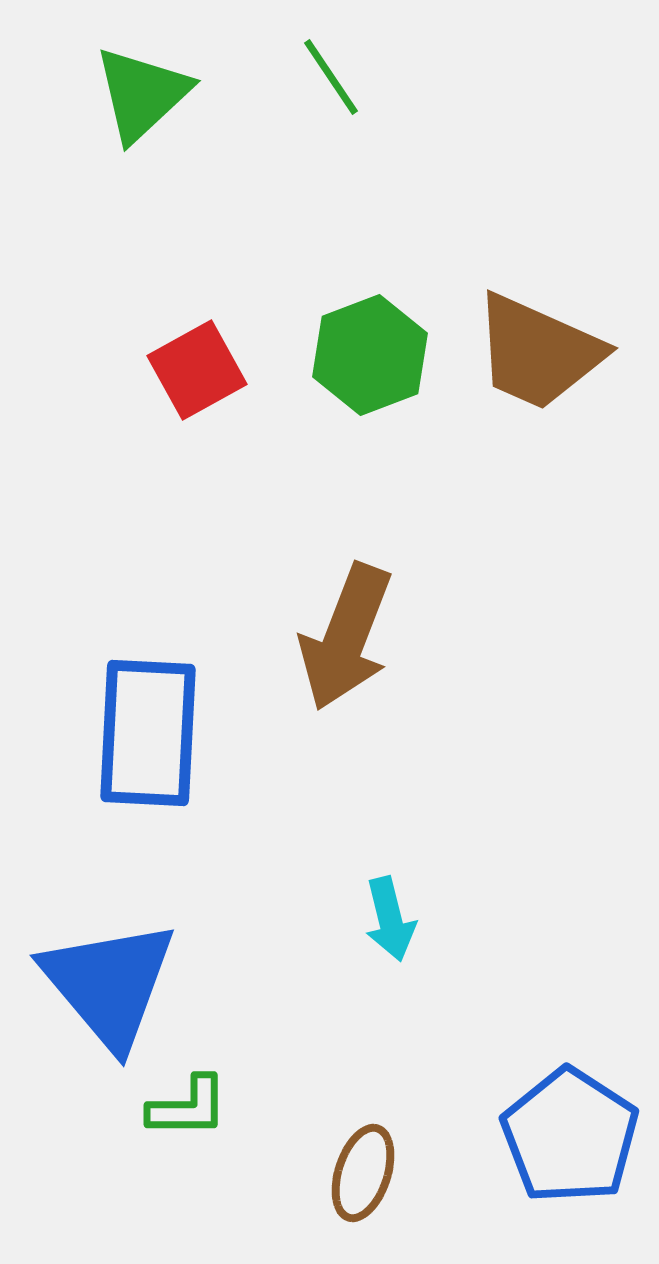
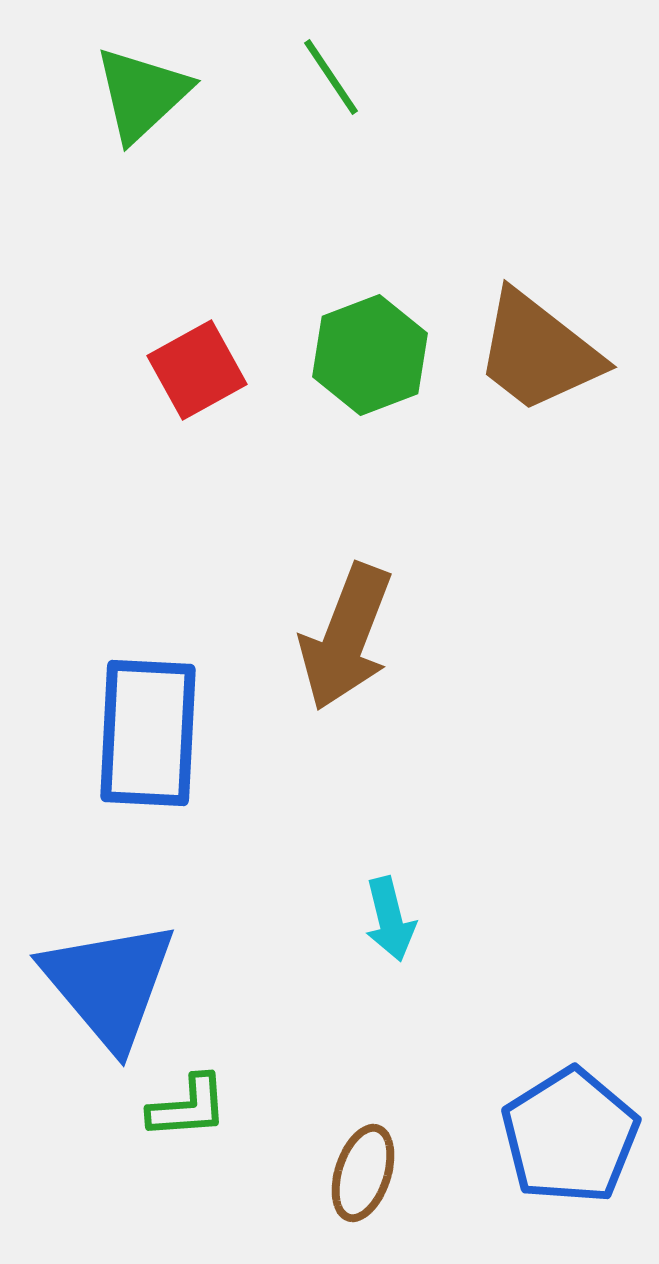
brown trapezoid: rotated 14 degrees clockwise
green L-shape: rotated 4 degrees counterclockwise
blue pentagon: rotated 7 degrees clockwise
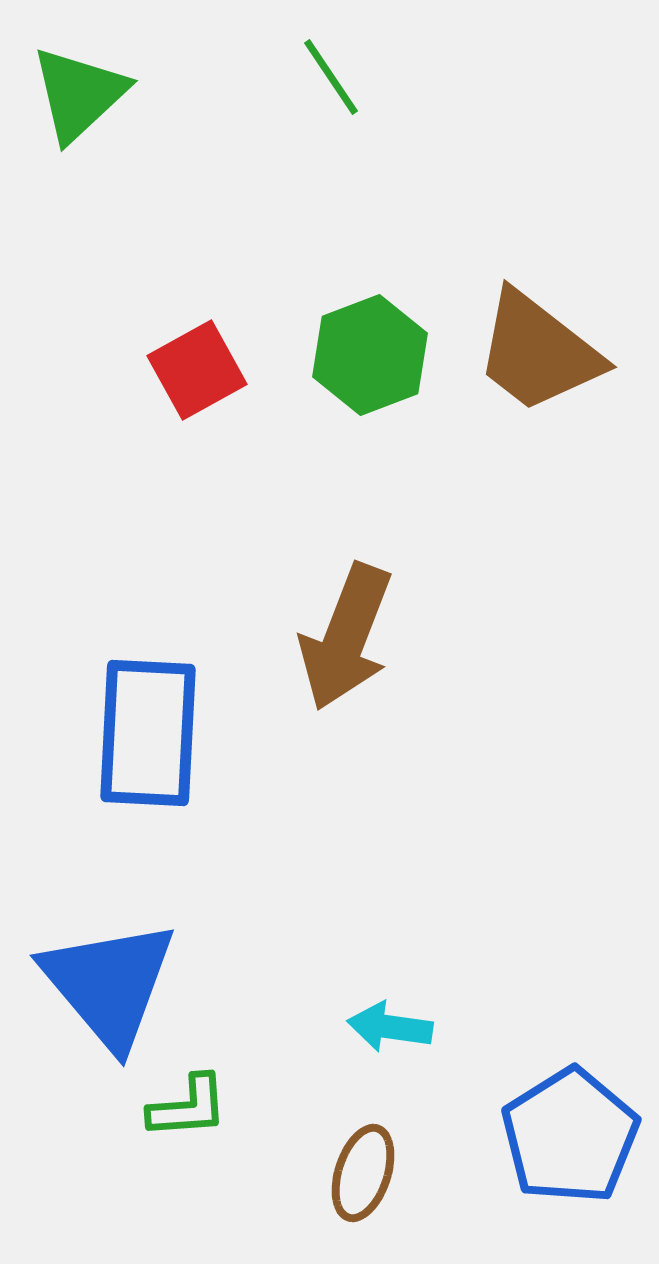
green triangle: moved 63 px left
cyan arrow: moved 108 px down; rotated 112 degrees clockwise
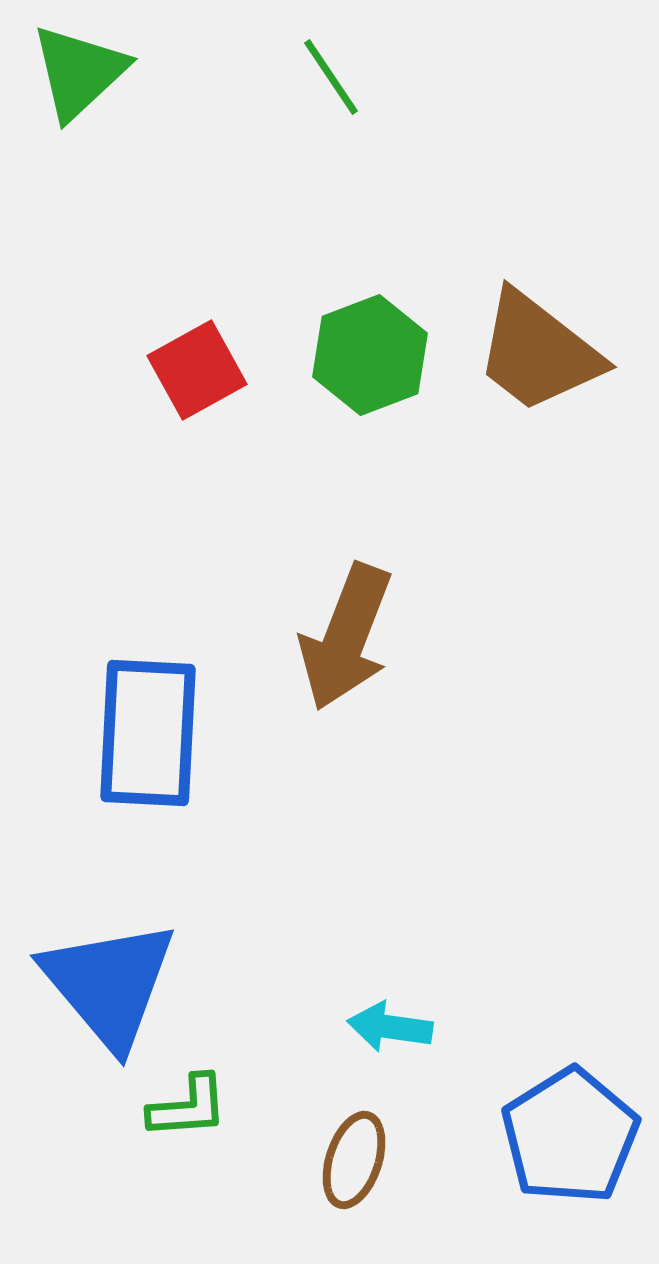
green triangle: moved 22 px up
brown ellipse: moved 9 px left, 13 px up
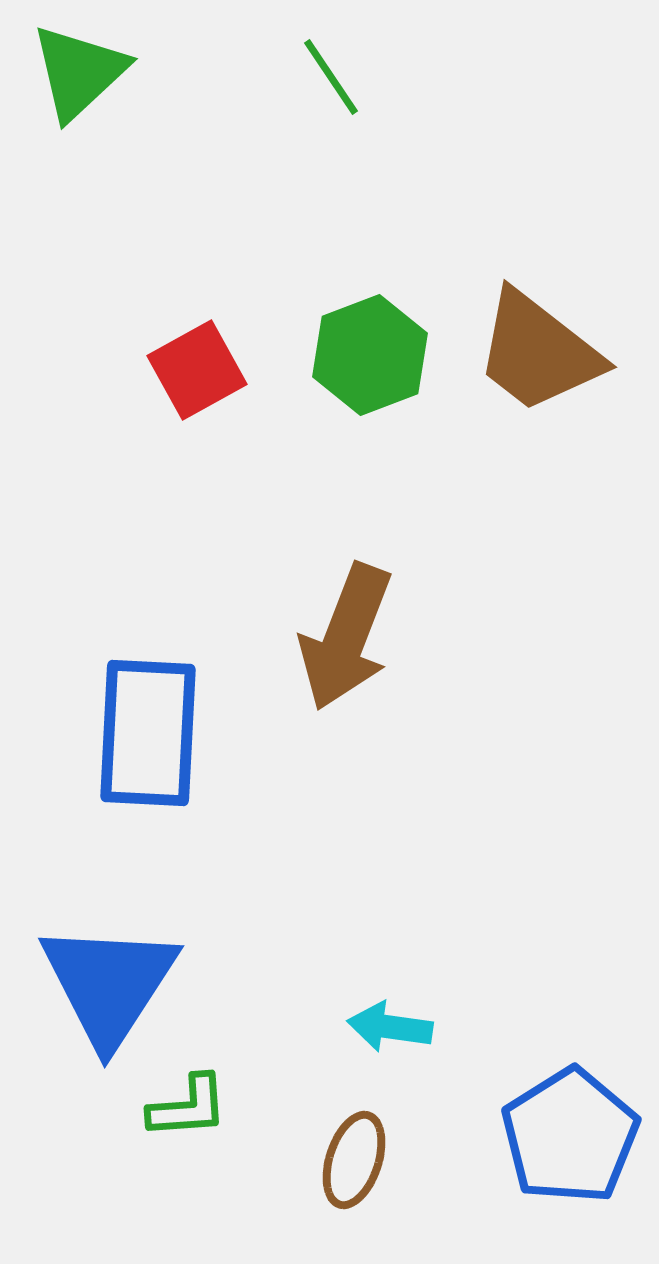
blue triangle: rotated 13 degrees clockwise
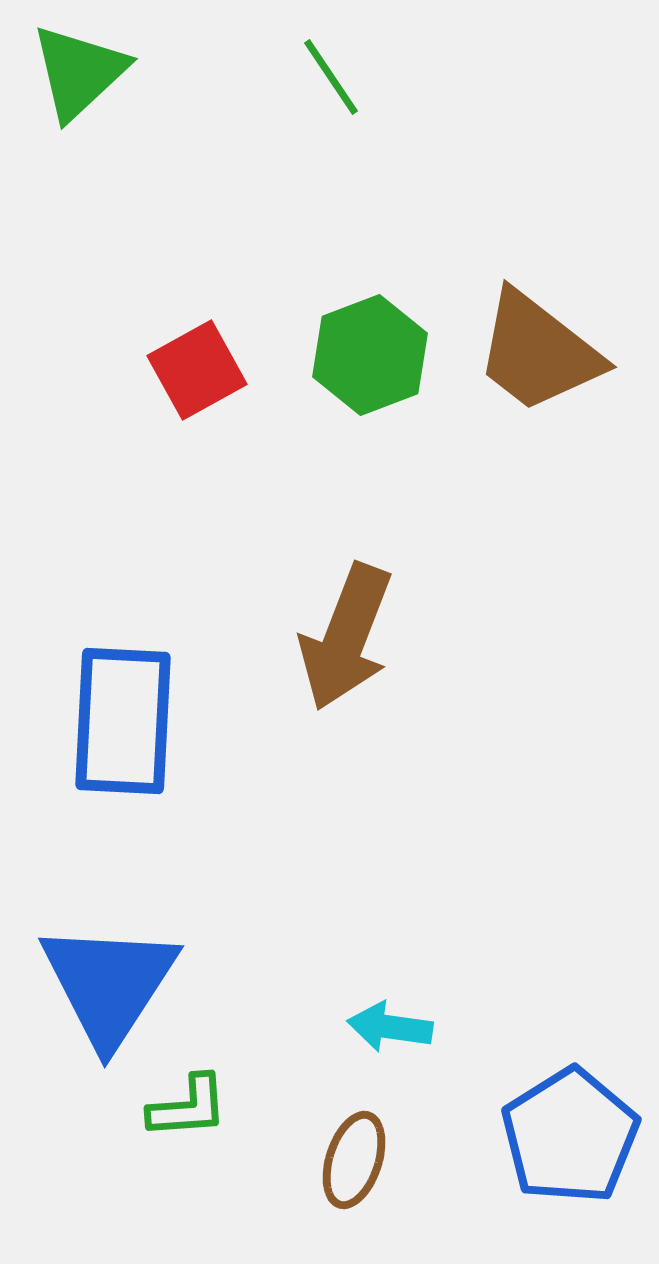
blue rectangle: moved 25 px left, 12 px up
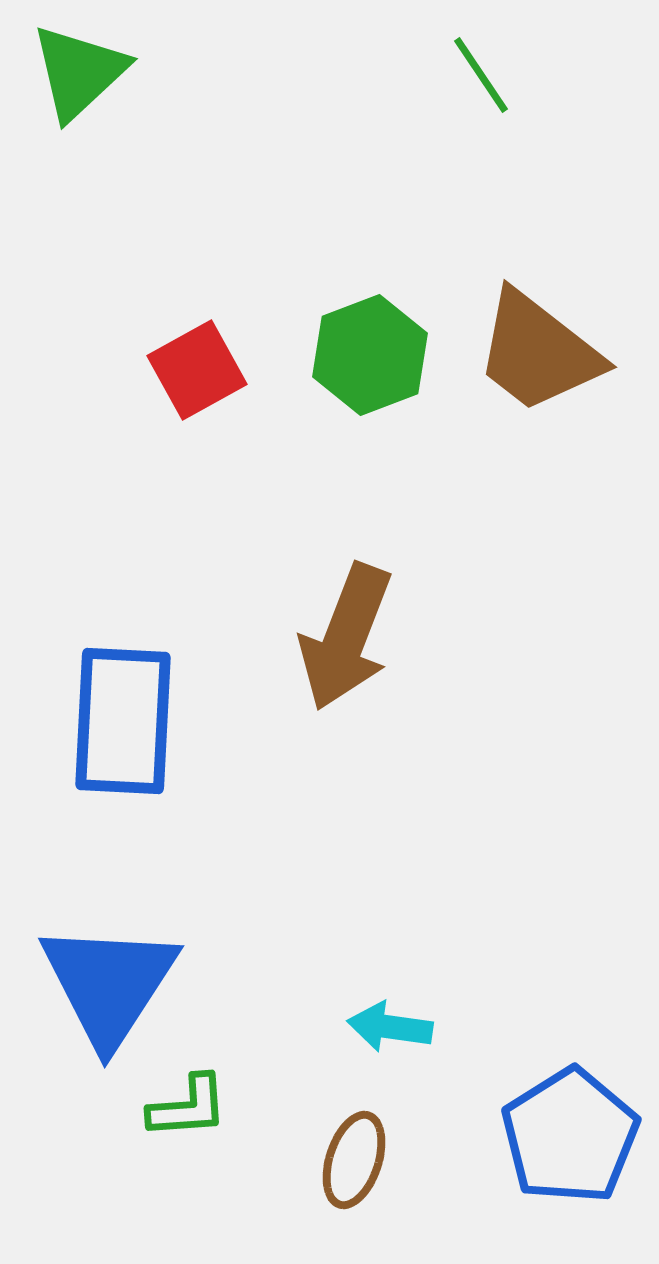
green line: moved 150 px right, 2 px up
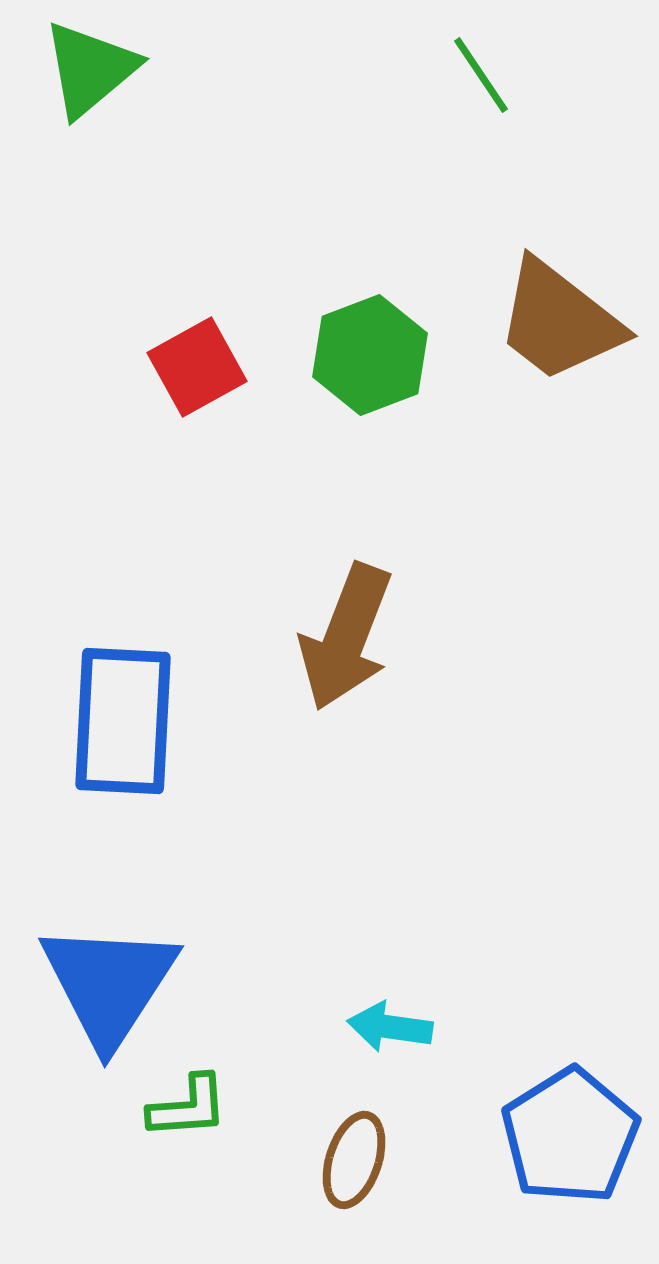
green triangle: moved 11 px right, 3 px up; rotated 3 degrees clockwise
brown trapezoid: moved 21 px right, 31 px up
red square: moved 3 px up
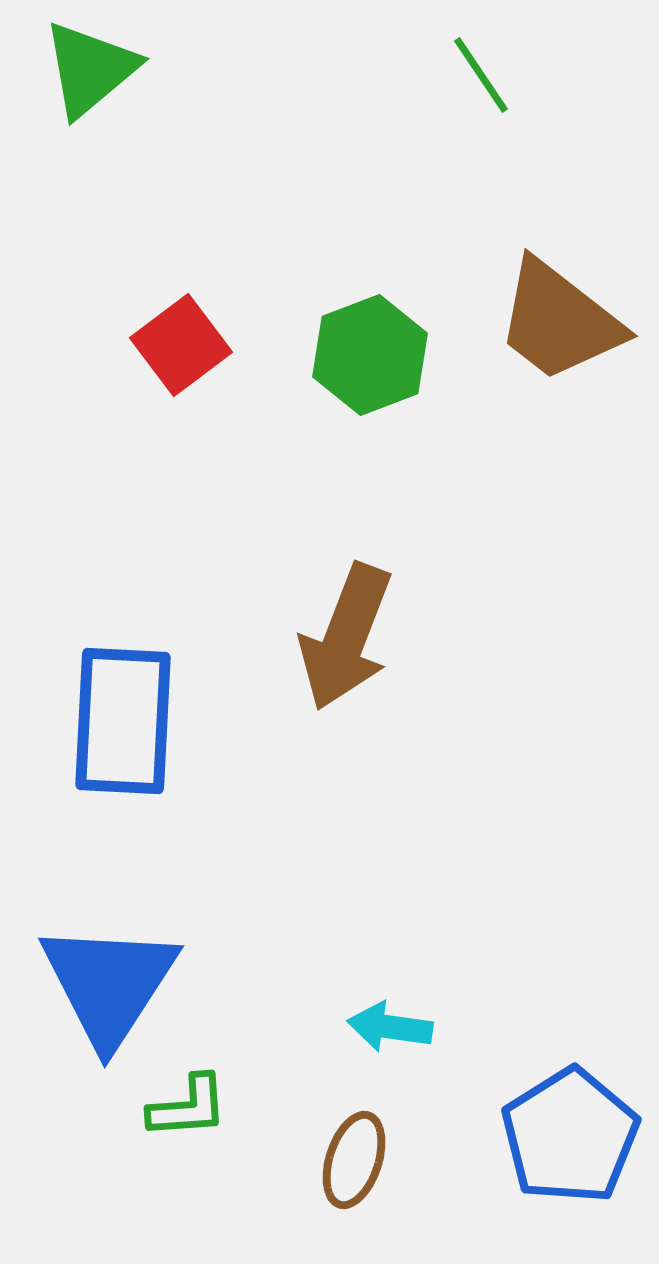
red square: moved 16 px left, 22 px up; rotated 8 degrees counterclockwise
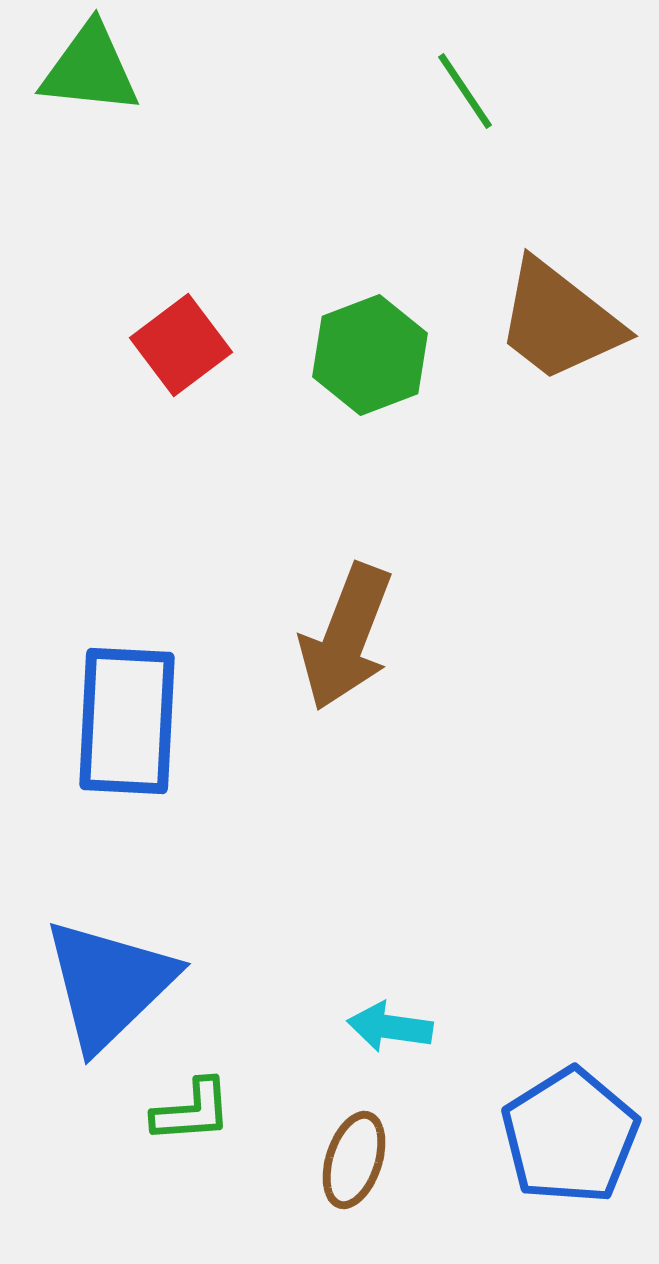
green triangle: rotated 46 degrees clockwise
green line: moved 16 px left, 16 px down
blue rectangle: moved 4 px right
blue triangle: rotated 13 degrees clockwise
green L-shape: moved 4 px right, 4 px down
